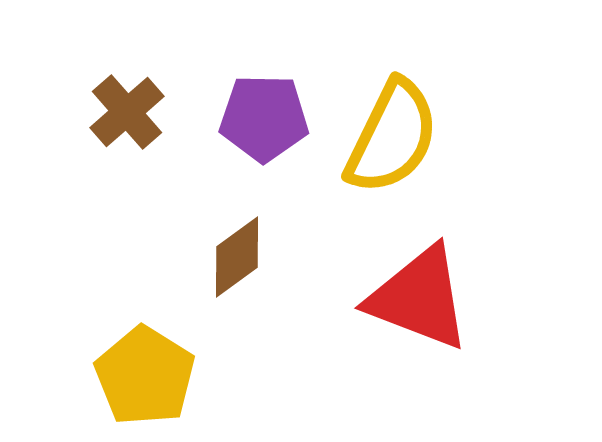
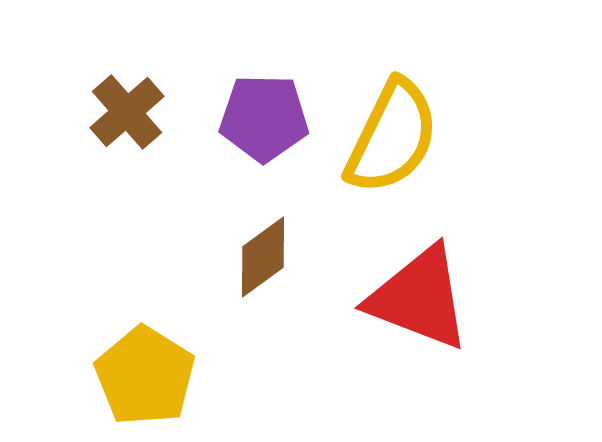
brown diamond: moved 26 px right
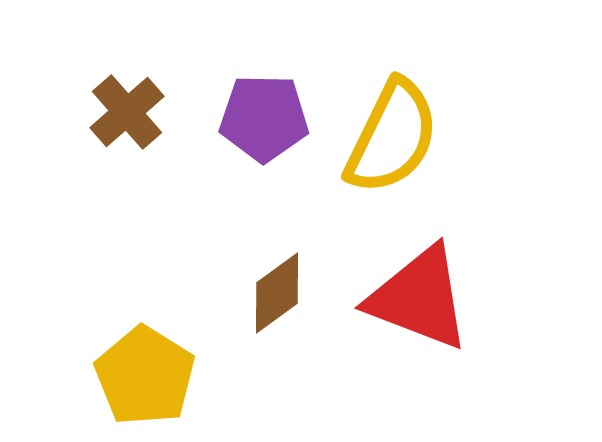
brown diamond: moved 14 px right, 36 px down
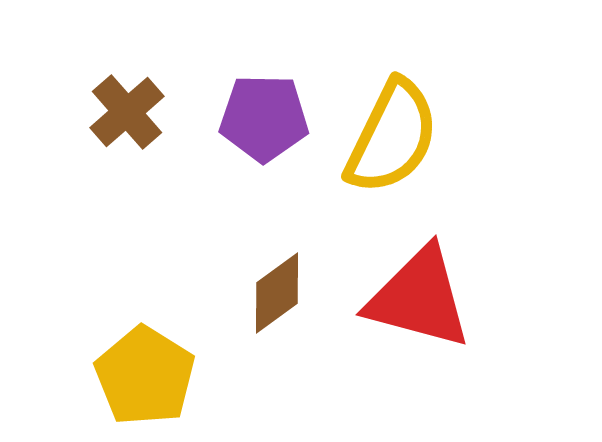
red triangle: rotated 6 degrees counterclockwise
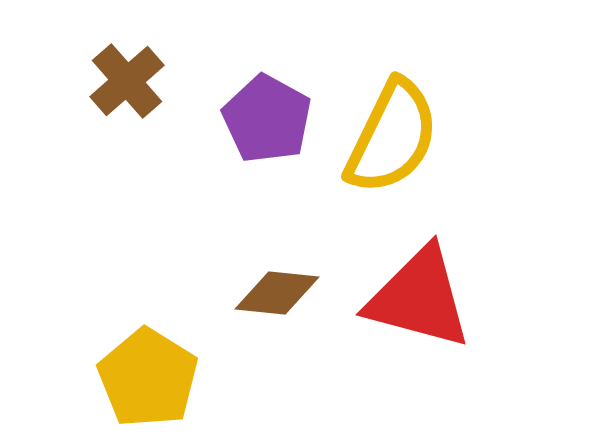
brown cross: moved 31 px up
purple pentagon: moved 3 px right, 1 px down; rotated 28 degrees clockwise
brown diamond: rotated 42 degrees clockwise
yellow pentagon: moved 3 px right, 2 px down
